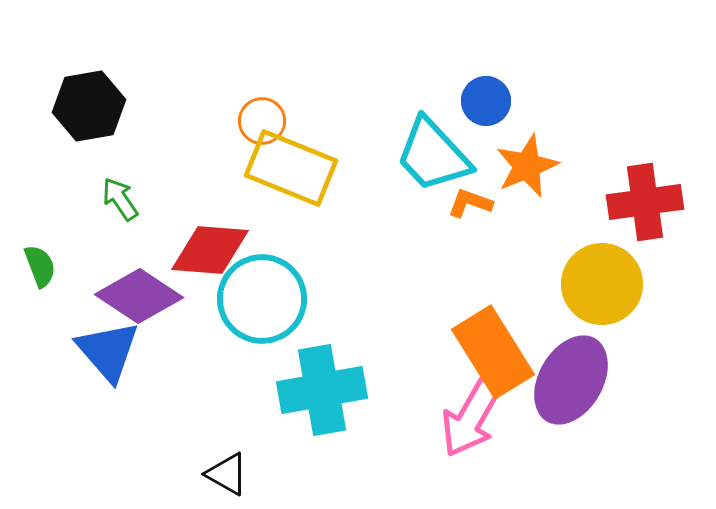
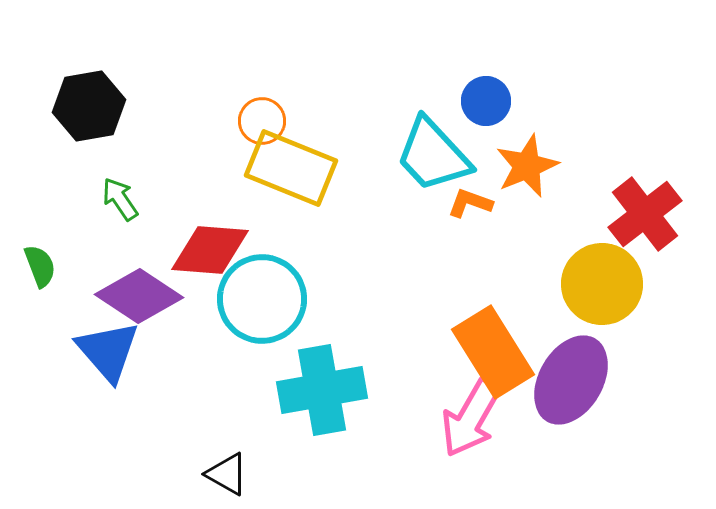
red cross: moved 12 px down; rotated 30 degrees counterclockwise
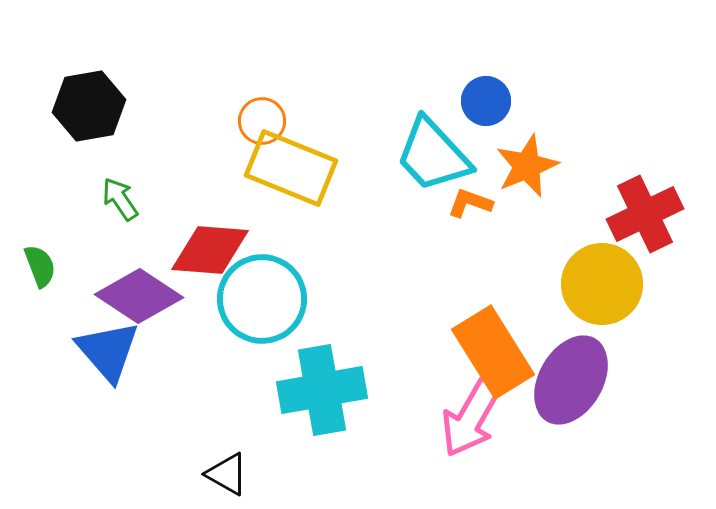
red cross: rotated 12 degrees clockwise
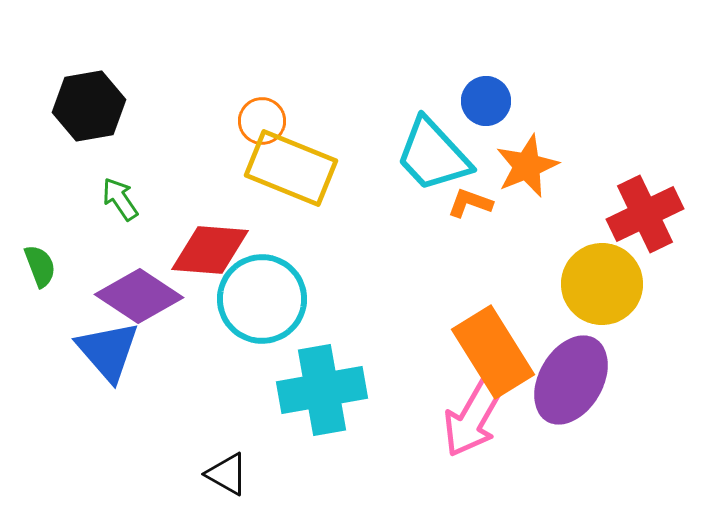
pink arrow: moved 2 px right
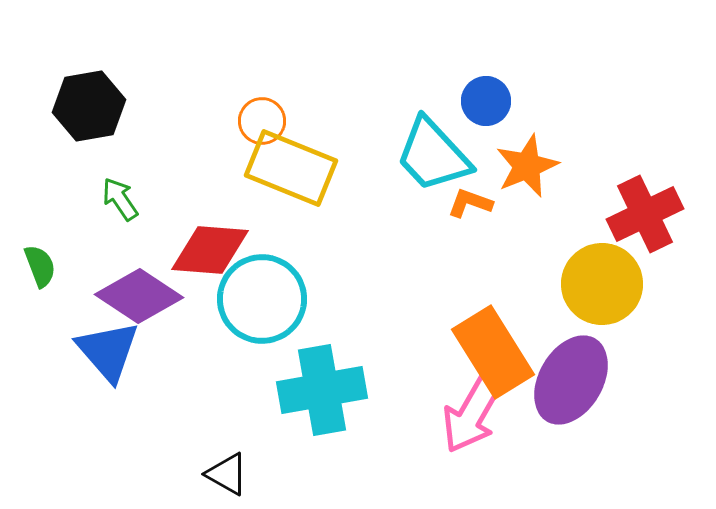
pink arrow: moved 1 px left, 4 px up
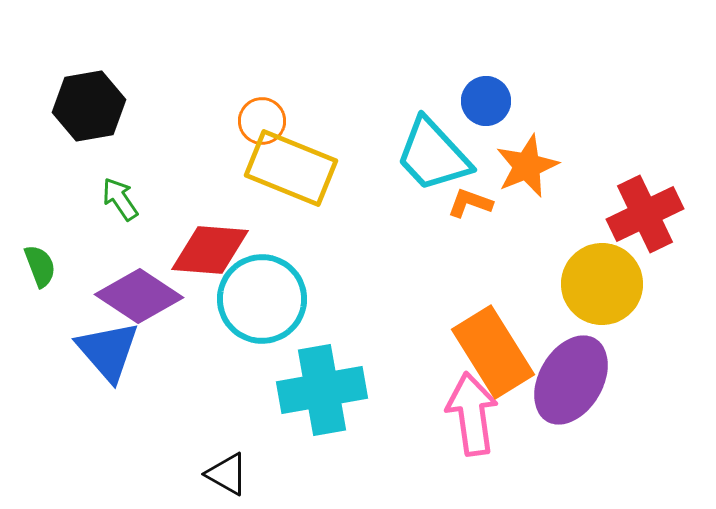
pink arrow: rotated 142 degrees clockwise
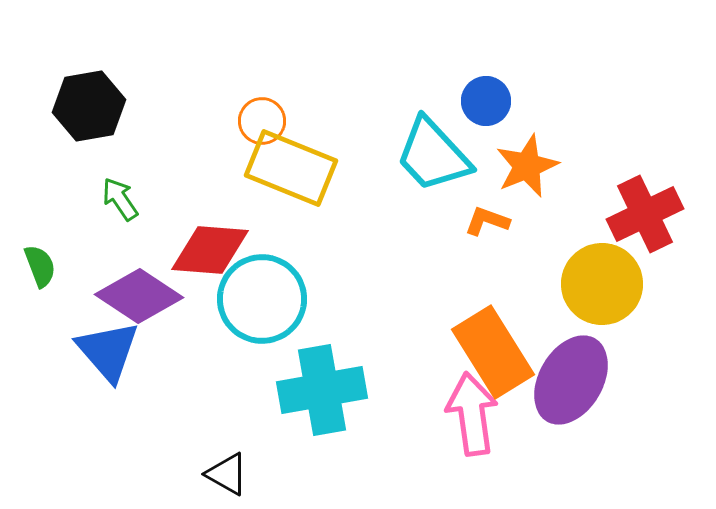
orange L-shape: moved 17 px right, 18 px down
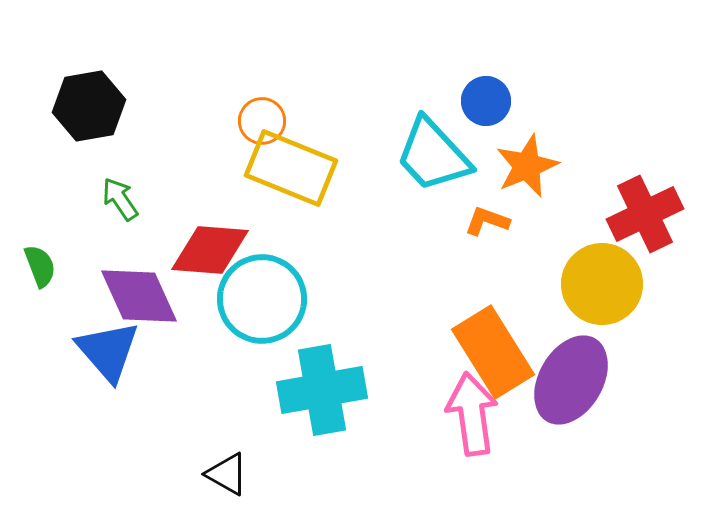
purple diamond: rotated 32 degrees clockwise
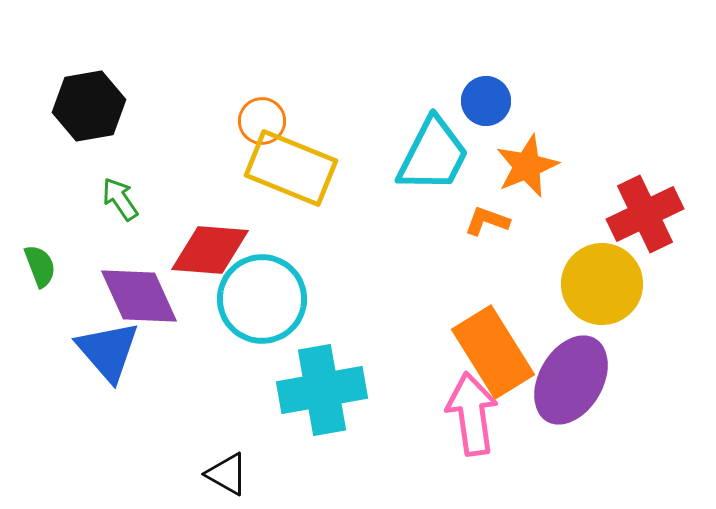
cyan trapezoid: rotated 110 degrees counterclockwise
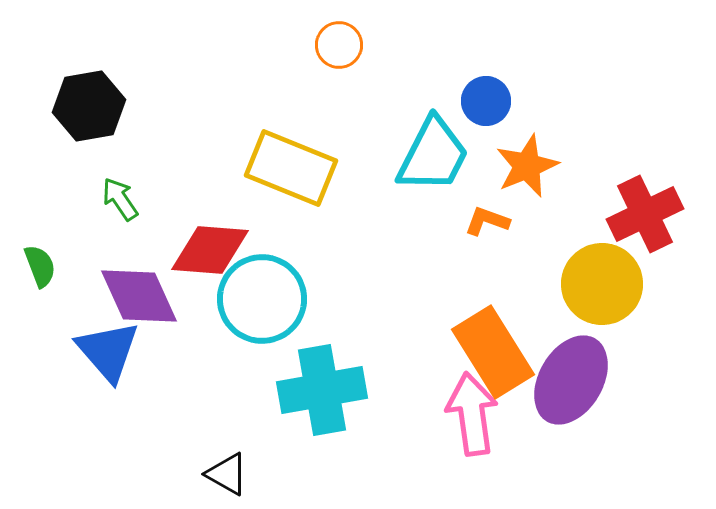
orange circle: moved 77 px right, 76 px up
